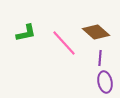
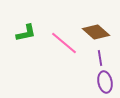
pink line: rotated 8 degrees counterclockwise
purple line: rotated 14 degrees counterclockwise
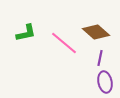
purple line: rotated 21 degrees clockwise
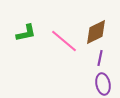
brown diamond: rotated 68 degrees counterclockwise
pink line: moved 2 px up
purple ellipse: moved 2 px left, 2 px down
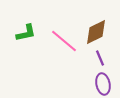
purple line: rotated 35 degrees counterclockwise
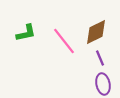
pink line: rotated 12 degrees clockwise
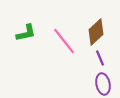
brown diamond: rotated 16 degrees counterclockwise
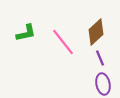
pink line: moved 1 px left, 1 px down
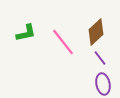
purple line: rotated 14 degrees counterclockwise
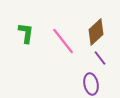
green L-shape: rotated 70 degrees counterclockwise
pink line: moved 1 px up
purple ellipse: moved 12 px left
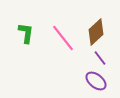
pink line: moved 3 px up
purple ellipse: moved 5 px right, 3 px up; rotated 40 degrees counterclockwise
